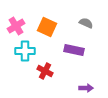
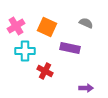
purple rectangle: moved 4 px left, 2 px up
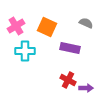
red cross: moved 23 px right, 9 px down
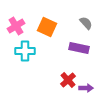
gray semicircle: rotated 24 degrees clockwise
purple rectangle: moved 9 px right
red cross: rotated 21 degrees clockwise
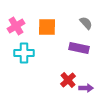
orange square: rotated 24 degrees counterclockwise
cyan cross: moved 1 px left, 2 px down
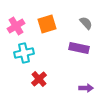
orange square: moved 3 px up; rotated 18 degrees counterclockwise
cyan cross: rotated 12 degrees counterclockwise
red cross: moved 29 px left, 1 px up
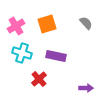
purple rectangle: moved 23 px left, 8 px down
cyan cross: moved 2 px left; rotated 30 degrees clockwise
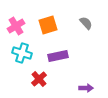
orange square: moved 1 px right, 1 px down
purple rectangle: moved 2 px right; rotated 24 degrees counterclockwise
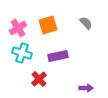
pink cross: moved 2 px right, 2 px down
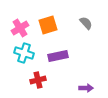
pink cross: moved 2 px right
cyan cross: moved 2 px right
red cross: moved 1 px left, 1 px down; rotated 28 degrees clockwise
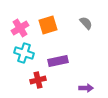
purple rectangle: moved 5 px down
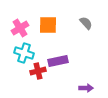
orange square: rotated 18 degrees clockwise
red cross: moved 9 px up
